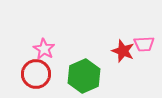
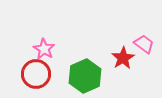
pink trapezoid: rotated 140 degrees counterclockwise
red star: moved 7 px down; rotated 20 degrees clockwise
green hexagon: moved 1 px right
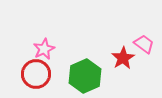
pink star: rotated 15 degrees clockwise
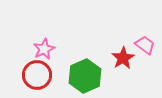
pink trapezoid: moved 1 px right, 1 px down
red circle: moved 1 px right, 1 px down
